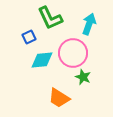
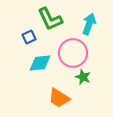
green L-shape: moved 1 px down
cyan diamond: moved 2 px left, 3 px down
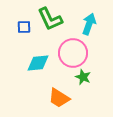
blue square: moved 5 px left, 10 px up; rotated 24 degrees clockwise
cyan diamond: moved 2 px left
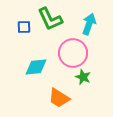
cyan diamond: moved 2 px left, 4 px down
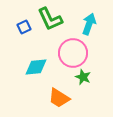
blue square: rotated 24 degrees counterclockwise
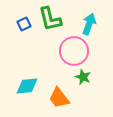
green L-shape: rotated 12 degrees clockwise
blue square: moved 3 px up
pink circle: moved 1 px right, 2 px up
cyan diamond: moved 9 px left, 19 px down
orange trapezoid: rotated 20 degrees clockwise
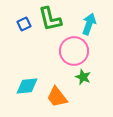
orange trapezoid: moved 2 px left, 1 px up
